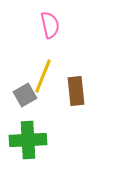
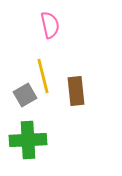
yellow line: rotated 36 degrees counterclockwise
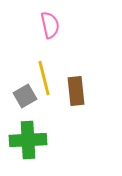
yellow line: moved 1 px right, 2 px down
gray square: moved 1 px down
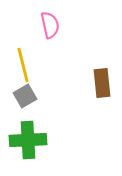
yellow line: moved 21 px left, 13 px up
brown rectangle: moved 26 px right, 8 px up
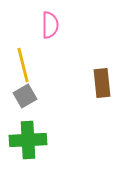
pink semicircle: rotated 12 degrees clockwise
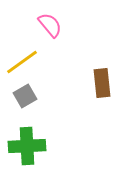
pink semicircle: rotated 40 degrees counterclockwise
yellow line: moved 1 px left, 3 px up; rotated 68 degrees clockwise
green cross: moved 1 px left, 6 px down
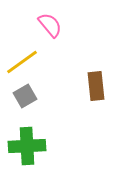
brown rectangle: moved 6 px left, 3 px down
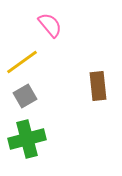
brown rectangle: moved 2 px right
green cross: moved 7 px up; rotated 12 degrees counterclockwise
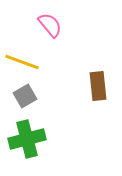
yellow line: rotated 56 degrees clockwise
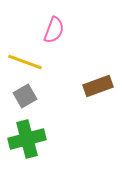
pink semicircle: moved 4 px right, 5 px down; rotated 60 degrees clockwise
yellow line: moved 3 px right
brown rectangle: rotated 76 degrees clockwise
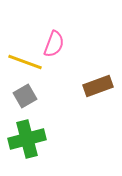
pink semicircle: moved 14 px down
